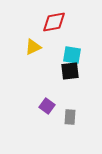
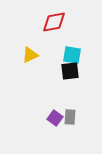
yellow triangle: moved 3 px left, 8 px down
purple square: moved 8 px right, 12 px down
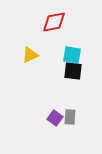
black square: moved 3 px right; rotated 12 degrees clockwise
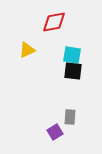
yellow triangle: moved 3 px left, 5 px up
purple square: moved 14 px down; rotated 21 degrees clockwise
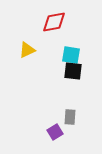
cyan square: moved 1 px left
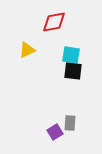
gray rectangle: moved 6 px down
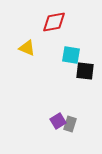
yellow triangle: moved 2 px up; rotated 48 degrees clockwise
black square: moved 12 px right
gray rectangle: moved 1 px down; rotated 14 degrees clockwise
purple square: moved 3 px right, 11 px up
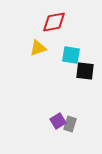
yellow triangle: moved 11 px right; rotated 42 degrees counterclockwise
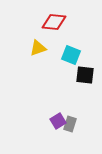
red diamond: rotated 15 degrees clockwise
cyan square: rotated 12 degrees clockwise
black square: moved 4 px down
